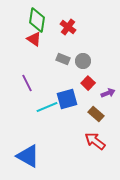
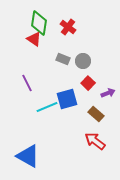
green diamond: moved 2 px right, 3 px down
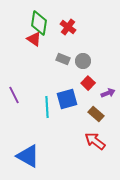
purple line: moved 13 px left, 12 px down
cyan line: rotated 70 degrees counterclockwise
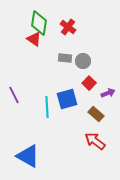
gray rectangle: moved 2 px right, 1 px up; rotated 16 degrees counterclockwise
red square: moved 1 px right
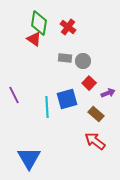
blue triangle: moved 1 px right, 2 px down; rotated 30 degrees clockwise
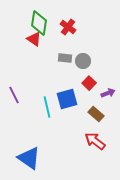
cyan line: rotated 10 degrees counterclockwise
blue triangle: rotated 25 degrees counterclockwise
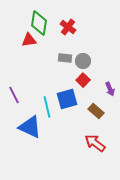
red triangle: moved 5 px left, 1 px down; rotated 42 degrees counterclockwise
red square: moved 6 px left, 3 px up
purple arrow: moved 2 px right, 4 px up; rotated 88 degrees clockwise
brown rectangle: moved 3 px up
red arrow: moved 2 px down
blue triangle: moved 1 px right, 31 px up; rotated 10 degrees counterclockwise
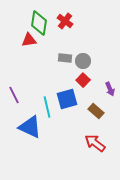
red cross: moved 3 px left, 6 px up
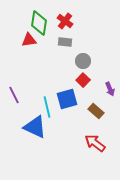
gray rectangle: moved 16 px up
blue triangle: moved 5 px right
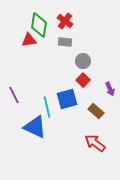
green diamond: moved 2 px down
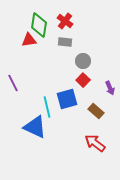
purple arrow: moved 1 px up
purple line: moved 1 px left, 12 px up
